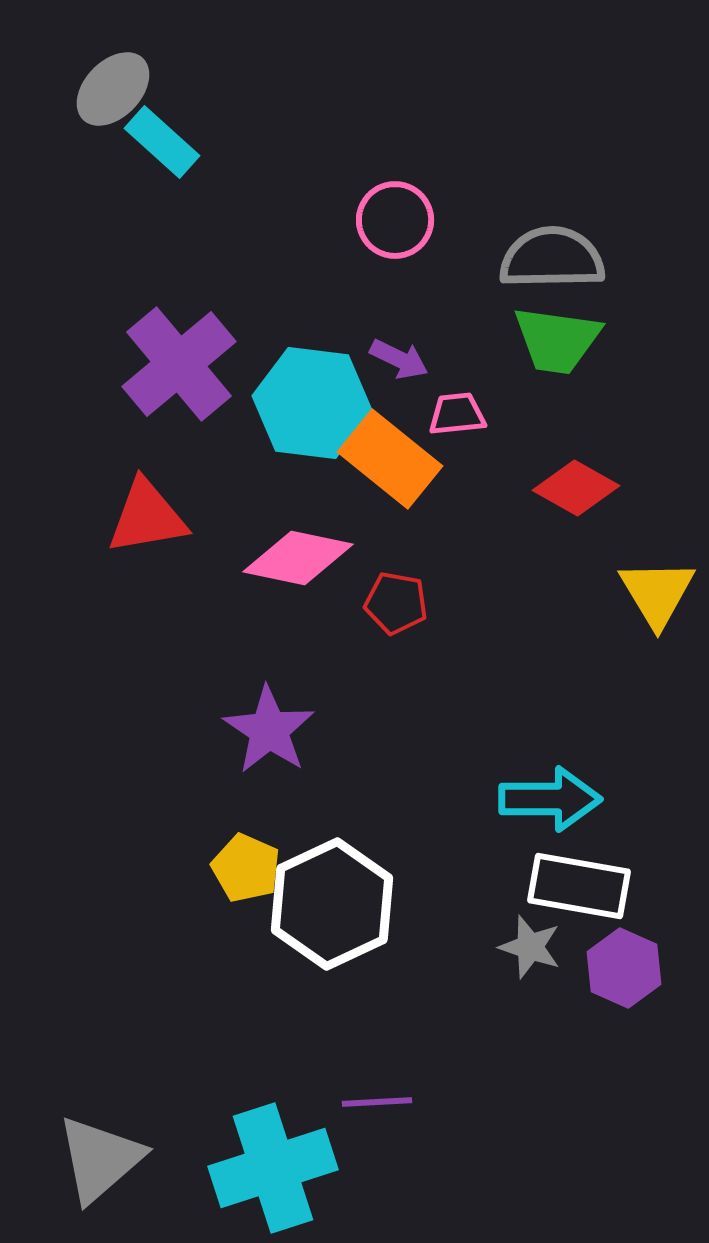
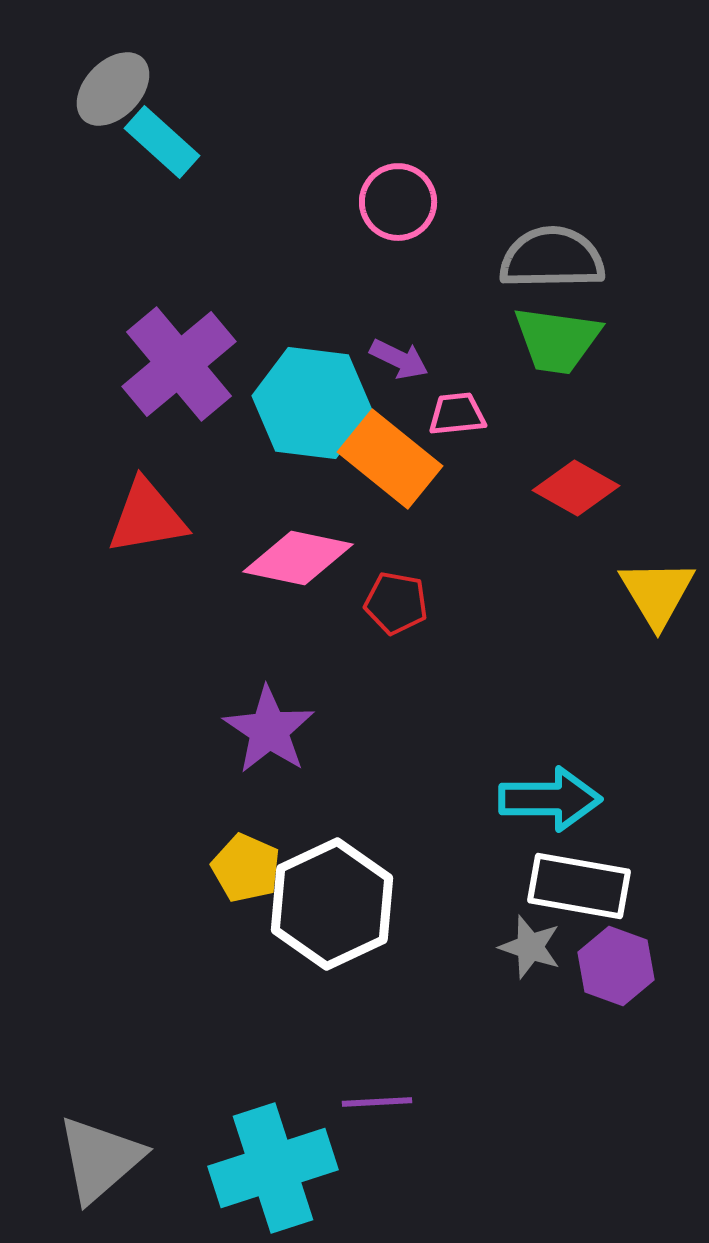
pink circle: moved 3 px right, 18 px up
purple hexagon: moved 8 px left, 2 px up; rotated 4 degrees counterclockwise
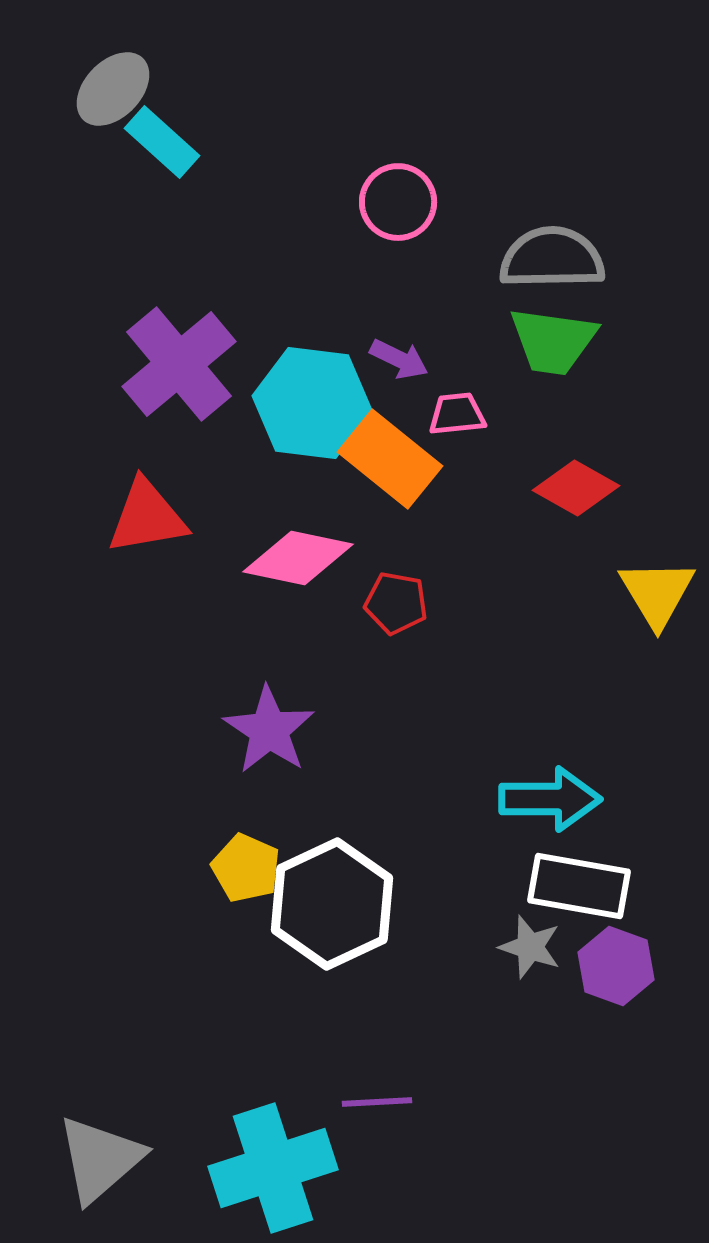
green trapezoid: moved 4 px left, 1 px down
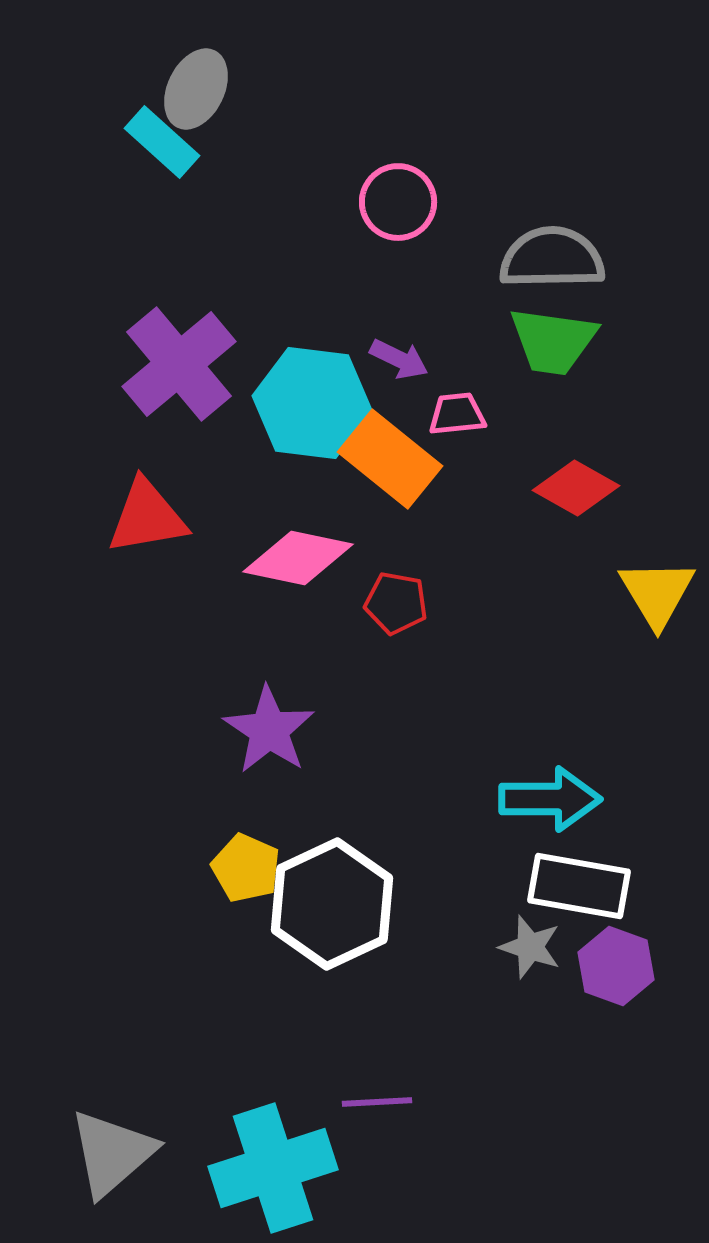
gray ellipse: moved 83 px right; rotated 18 degrees counterclockwise
gray triangle: moved 12 px right, 6 px up
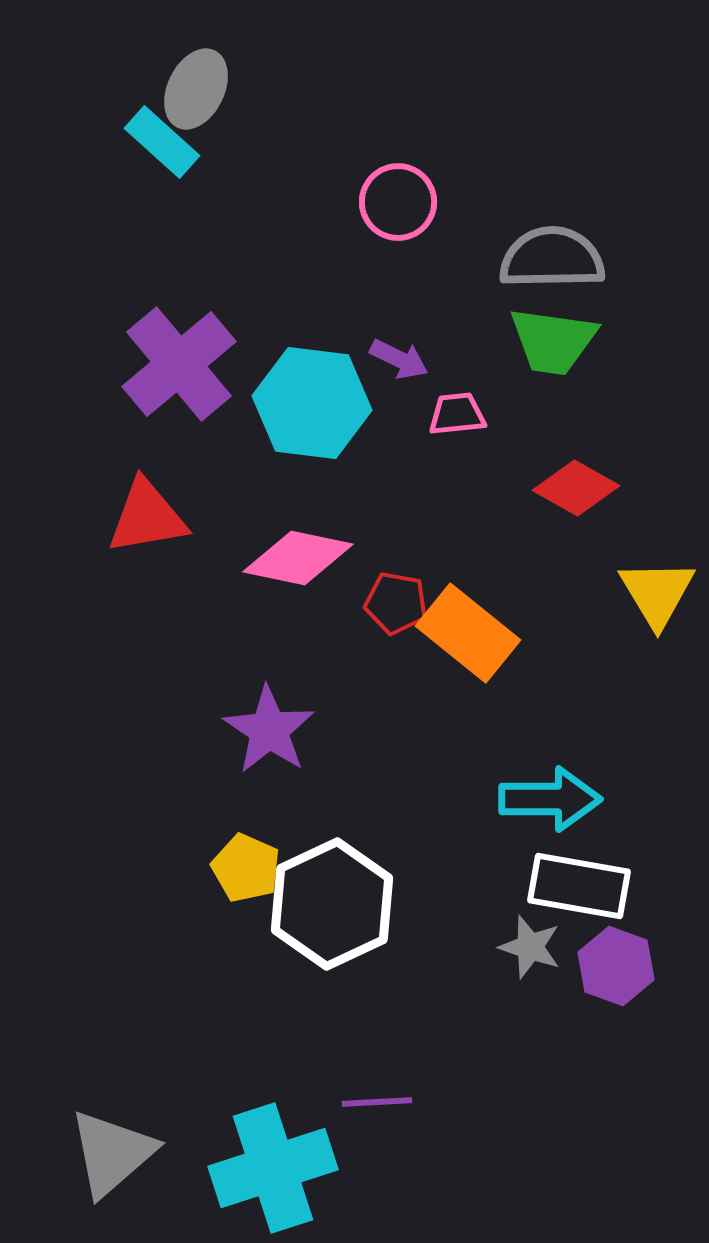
orange rectangle: moved 78 px right, 174 px down
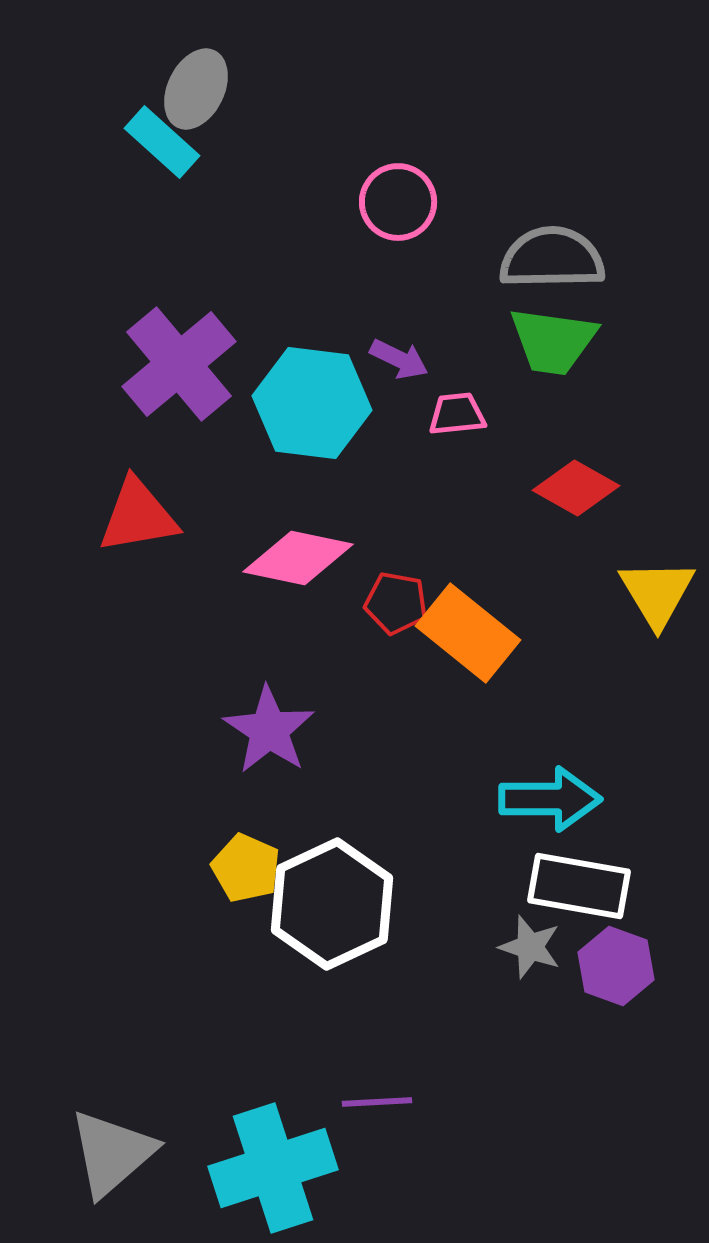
red triangle: moved 9 px left, 1 px up
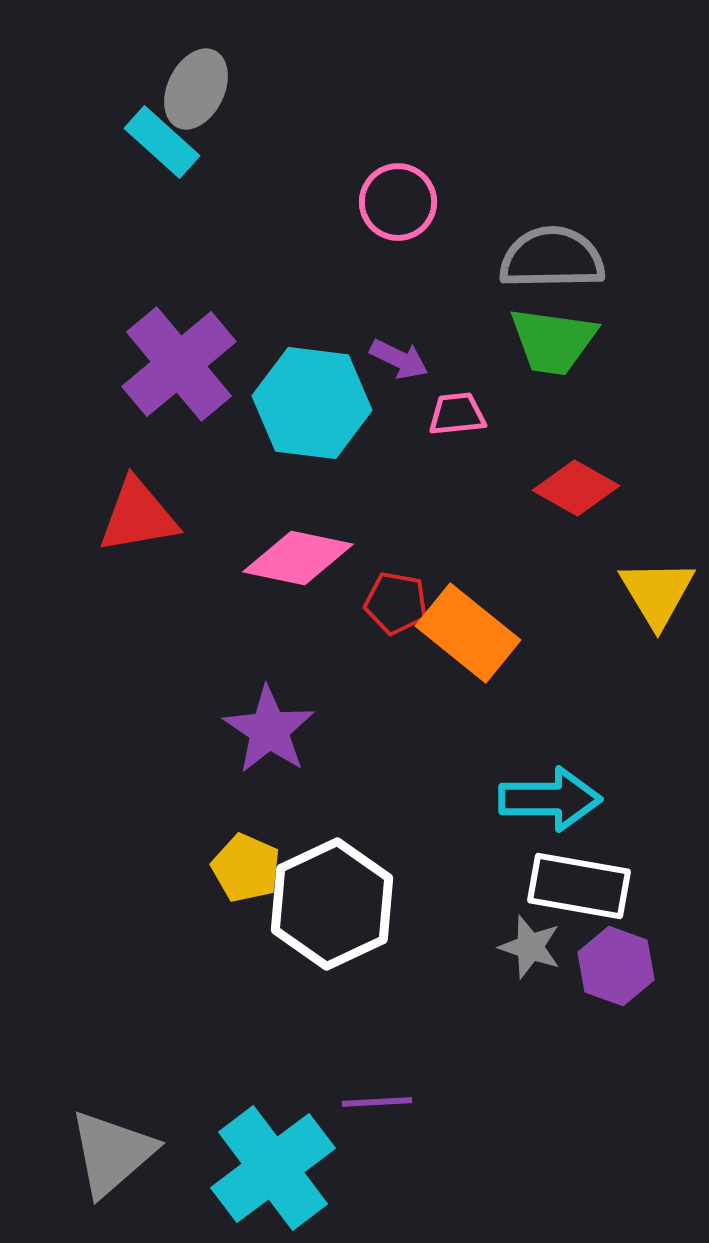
cyan cross: rotated 19 degrees counterclockwise
